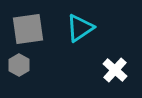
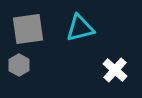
cyan triangle: rotated 20 degrees clockwise
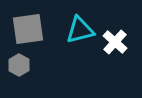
cyan triangle: moved 2 px down
white cross: moved 28 px up
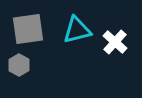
cyan triangle: moved 3 px left
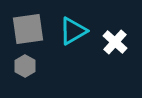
cyan triangle: moved 4 px left, 1 px down; rotated 16 degrees counterclockwise
gray hexagon: moved 6 px right, 1 px down
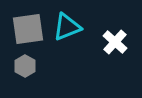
cyan triangle: moved 6 px left, 4 px up; rotated 8 degrees clockwise
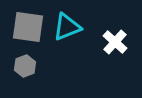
gray square: moved 2 px up; rotated 16 degrees clockwise
gray hexagon: rotated 10 degrees clockwise
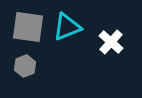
white cross: moved 4 px left
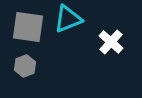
cyan triangle: moved 1 px right, 8 px up
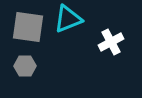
white cross: rotated 20 degrees clockwise
gray hexagon: rotated 20 degrees clockwise
